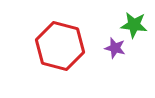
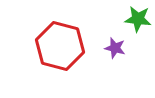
green star: moved 4 px right, 6 px up
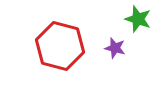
green star: rotated 12 degrees clockwise
